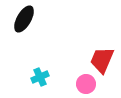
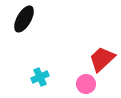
red trapezoid: moved 1 px up; rotated 24 degrees clockwise
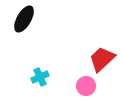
pink circle: moved 2 px down
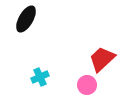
black ellipse: moved 2 px right
pink circle: moved 1 px right, 1 px up
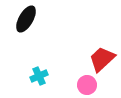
cyan cross: moved 1 px left, 1 px up
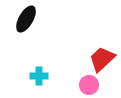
cyan cross: rotated 24 degrees clockwise
pink circle: moved 2 px right
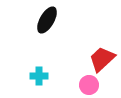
black ellipse: moved 21 px right, 1 px down
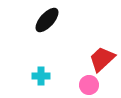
black ellipse: rotated 12 degrees clockwise
cyan cross: moved 2 px right
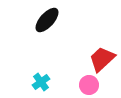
cyan cross: moved 6 px down; rotated 36 degrees counterclockwise
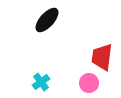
red trapezoid: moved 2 px up; rotated 40 degrees counterclockwise
pink circle: moved 2 px up
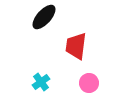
black ellipse: moved 3 px left, 3 px up
red trapezoid: moved 26 px left, 11 px up
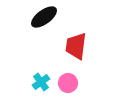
black ellipse: rotated 12 degrees clockwise
pink circle: moved 21 px left
